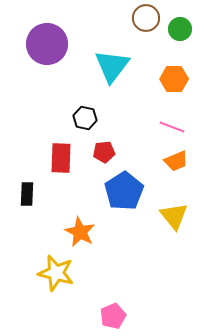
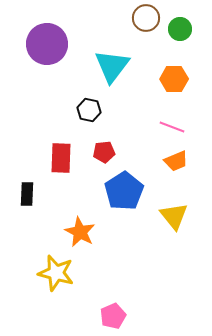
black hexagon: moved 4 px right, 8 px up
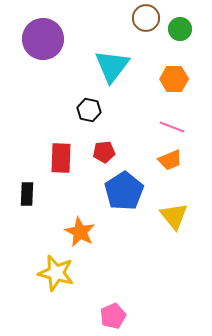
purple circle: moved 4 px left, 5 px up
orange trapezoid: moved 6 px left, 1 px up
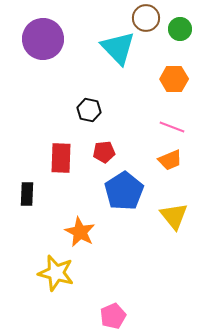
cyan triangle: moved 6 px right, 18 px up; rotated 21 degrees counterclockwise
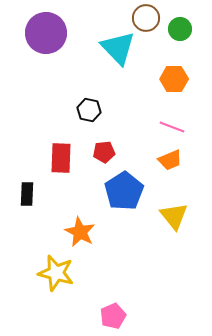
purple circle: moved 3 px right, 6 px up
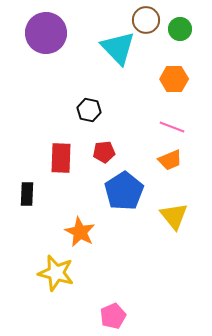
brown circle: moved 2 px down
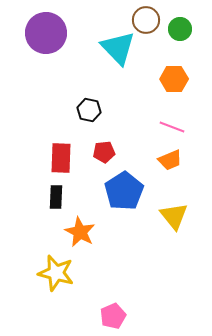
black rectangle: moved 29 px right, 3 px down
